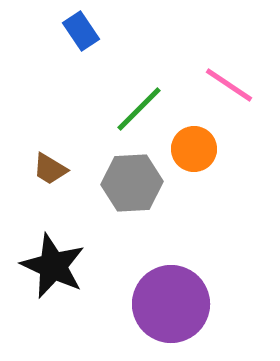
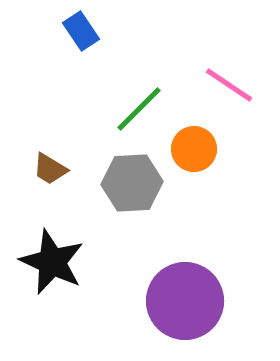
black star: moved 1 px left, 4 px up
purple circle: moved 14 px right, 3 px up
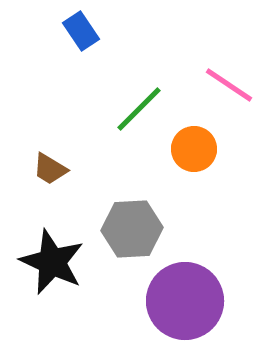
gray hexagon: moved 46 px down
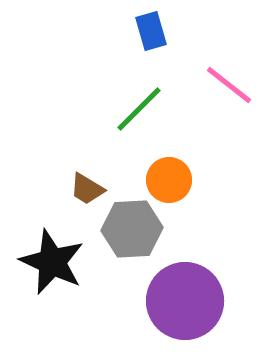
blue rectangle: moved 70 px right; rotated 18 degrees clockwise
pink line: rotated 4 degrees clockwise
orange circle: moved 25 px left, 31 px down
brown trapezoid: moved 37 px right, 20 px down
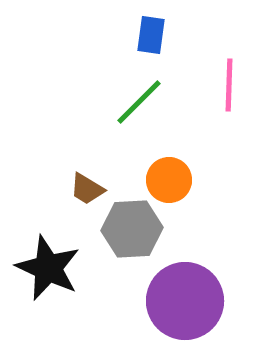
blue rectangle: moved 4 px down; rotated 24 degrees clockwise
pink line: rotated 54 degrees clockwise
green line: moved 7 px up
black star: moved 4 px left, 6 px down
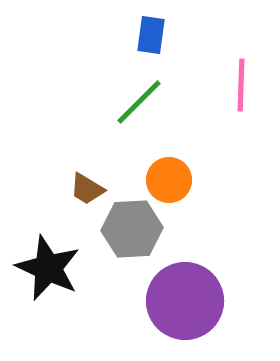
pink line: moved 12 px right
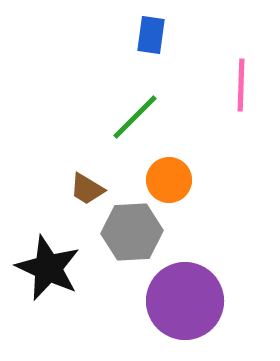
green line: moved 4 px left, 15 px down
gray hexagon: moved 3 px down
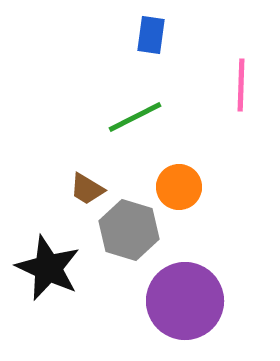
green line: rotated 18 degrees clockwise
orange circle: moved 10 px right, 7 px down
gray hexagon: moved 3 px left, 2 px up; rotated 20 degrees clockwise
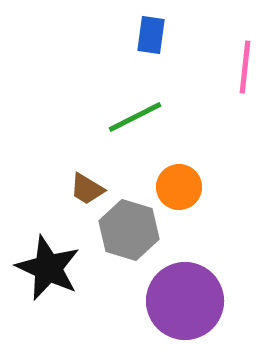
pink line: moved 4 px right, 18 px up; rotated 4 degrees clockwise
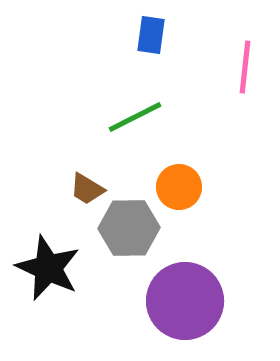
gray hexagon: moved 2 px up; rotated 18 degrees counterclockwise
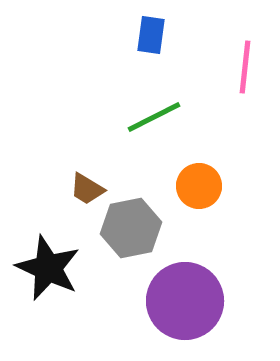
green line: moved 19 px right
orange circle: moved 20 px right, 1 px up
gray hexagon: moved 2 px right; rotated 10 degrees counterclockwise
